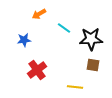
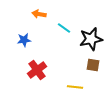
orange arrow: rotated 40 degrees clockwise
black star: rotated 10 degrees counterclockwise
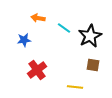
orange arrow: moved 1 px left, 4 px down
black star: moved 1 px left, 3 px up; rotated 15 degrees counterclockwise
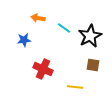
red cross: moved 6 px right, 1 px up; rotated 30 degrees counterclockwise
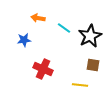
yellow line: moved 5 px right, 2 px up
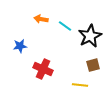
orange arrow: moved 3 px right, 1 px down
cyan line: moved 1 px right, 2 px up
blue star: moved 4 px left, 6 px down
brown square: rotated 24 degrees counterclockwise
